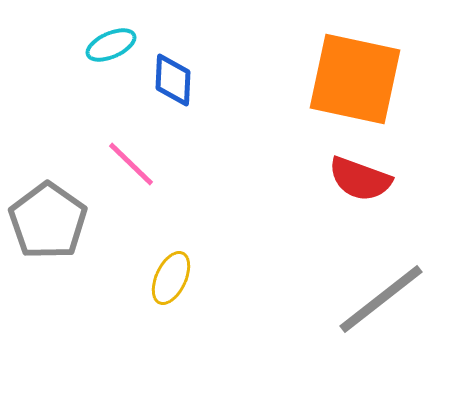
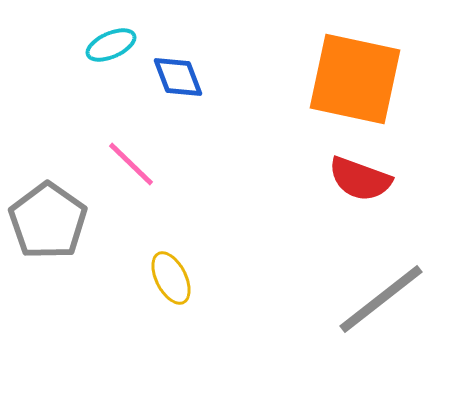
blue diamond: moved 5 px right, 3 px up; rotated 24 degrees counterclockwise
yellow ellipse: rotated 52 degrees counterclockwise
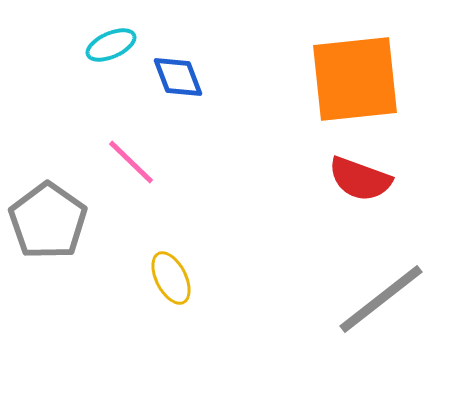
orange square: rotated 18 degrees counterclockwise
pink line: moved 2 px up
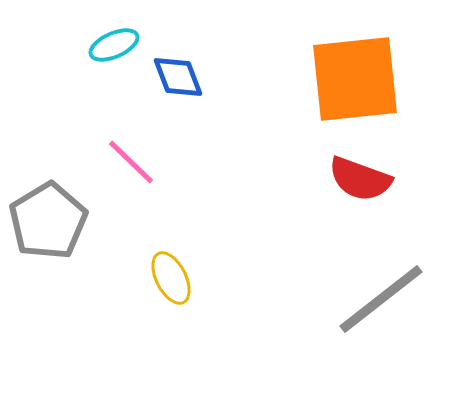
cyan ellipse: moved 3 px right
gray pentagon: rotated 6 degrees clockwise
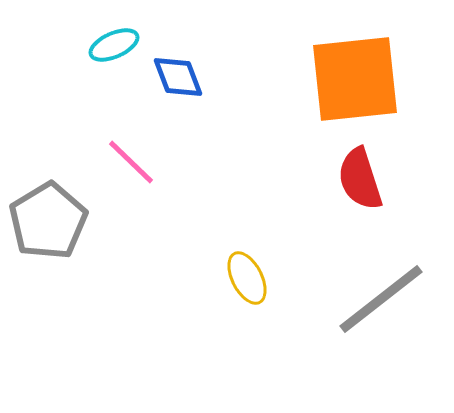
red semicircle: rotated 52 degrees clockwise
yellow ellipse: moved 76 px right
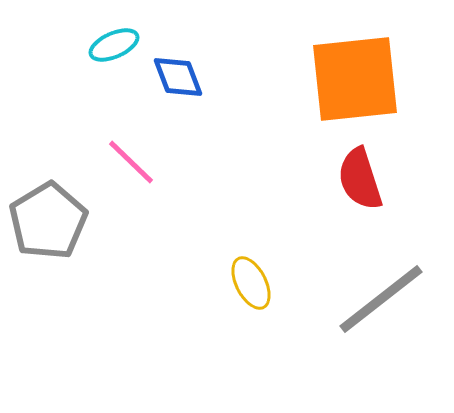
yellow ellipse: moved 4 px right, 5 px down
